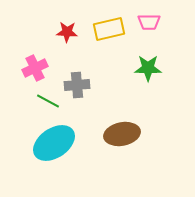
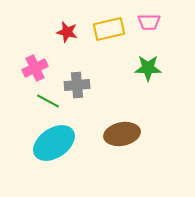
red star: rotated 10 degrees clockwise
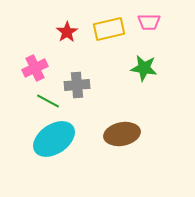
red star: rotated 25 degrees clockwise
green star: moved 4 px left; rotated 8 degrees clockwise
cyan ellipse: moved 4 px up
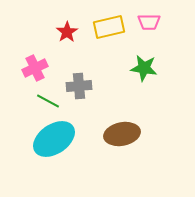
yellow rectangle: moved 2 px up
gray cross: moved 2 px right, 1 px down
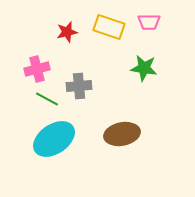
yellow rectangle: rotated 32 degrees clockwise
red star: rotated 20 degrees clockwise
pink cross: moved 2 px right, 1 px down; rotated 10 degrees clockwise
green line: moved 1 px left, 2 px up
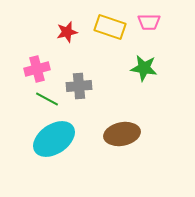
yellow rectangle: moved 1 px right
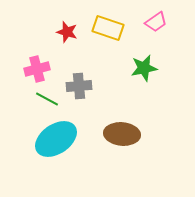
pink trapezoid: moved 7 px right; rotated 35 degrees counterclockwise
yellow rectangle: moved 2 px left, 1 px down
red star: rotated 30 degrees clockwise
green star: rotated 20 degrees counterclockwise
brown ellipse: rotated 16 degrees clockwise
cyan ellipse: moved 2 px right
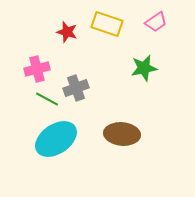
yellow rectangle: moved 1 px left, 4 px up
gray cross: moved 3 px left, 2 px down; rotated 15 degrees counterclockwise
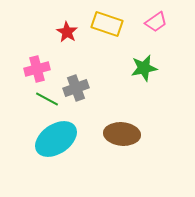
red star: rotated 15 degrees clockwise
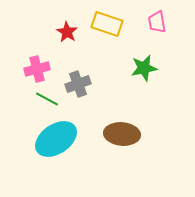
pink trapezoid: moved 1 px right; rotated 115 degrees clockwise
gray cross: moved 2 px right, 4 px up
